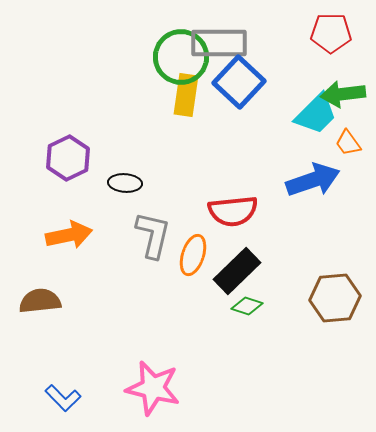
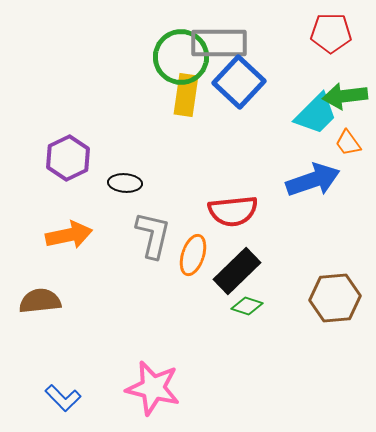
green arrow: moved 2 px right, 2 px down
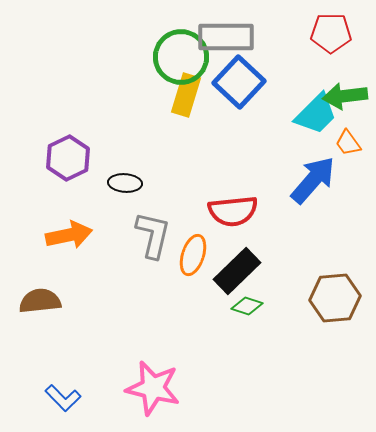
gray rectangle: moved 7 px right, 6 px up
yellow rectangle: rotated 9 degrees clockwise
blue arrow: rotated 30 degrees counterclockwise
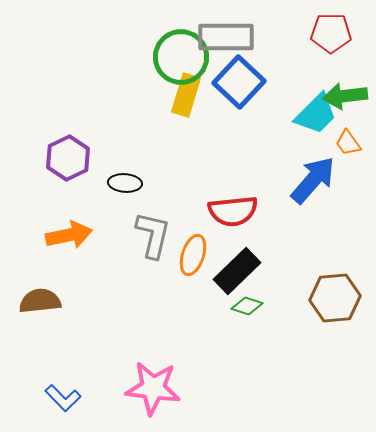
pink star: rotated 6 degrees counterclockwise
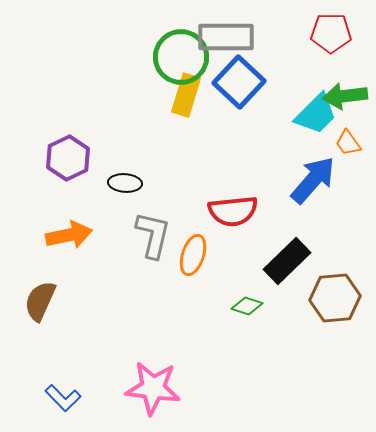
black rectangle: moved 50 px right, 10 px up
brown semicircle: rotated 60 degrees counterclockwise
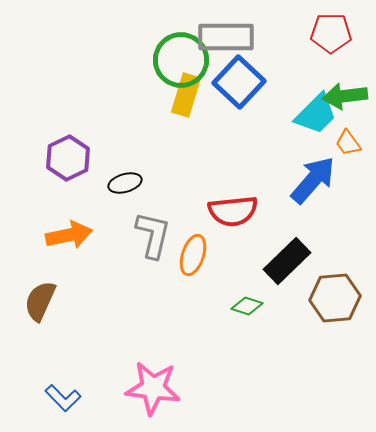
green circle: moved 3 px down
black ellipse: rotated 20 degrees counterclockwise
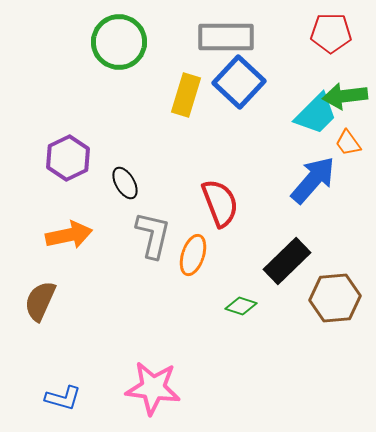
green circle: moved 62 px left, 18 px up
black ellipse: rotated 76 degrees clockwise
red semicircle: moved 13 px left, 8 px up; rotated 105 degrees counterclockwise
green diamond: moved 6 px left
blue L-shape: rotated 30 degrees counterclockwise
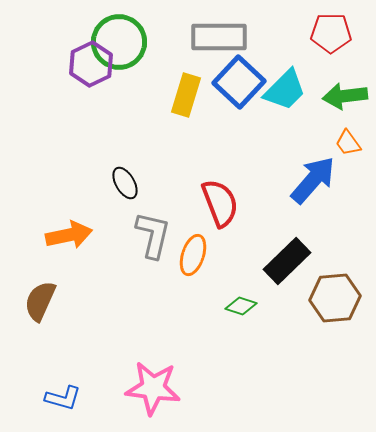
gray rectangle: moved 7 px left
cyan trapezoid: moved 31 px left, 24 px up
purple hexagon: moved 23 px right, 94 px up
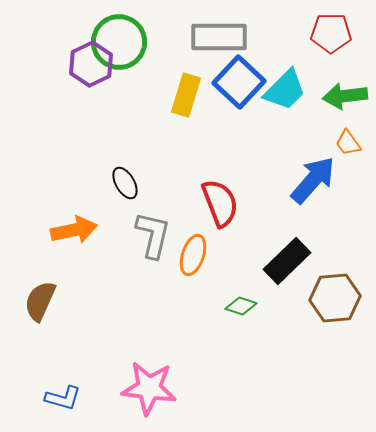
orange arrow: moved 5 px right, 5 px up
pink star: moved 4 px left
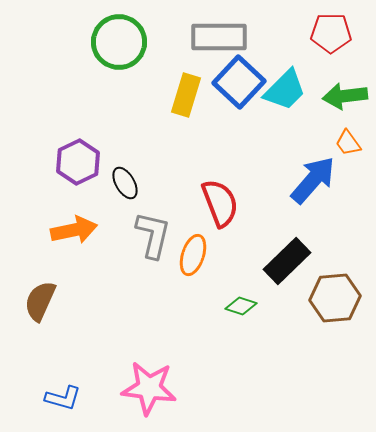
purple hexagon: moved 13 px left, 98 px down
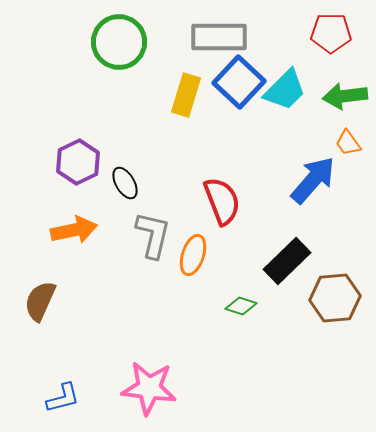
red semicircle: moved 2 px right, 2 px up
blue L-shape: rotated 30 degrees counterclockwise
